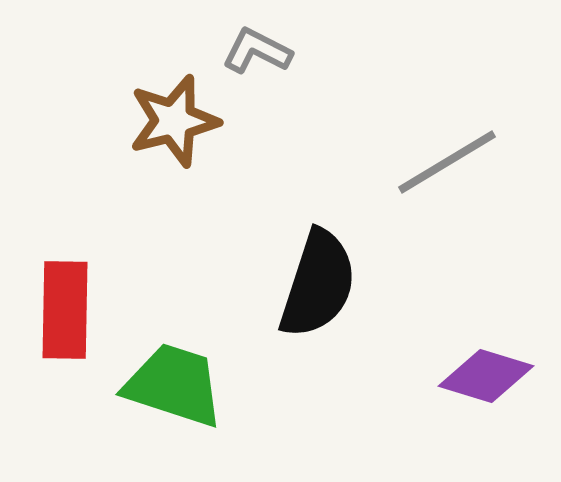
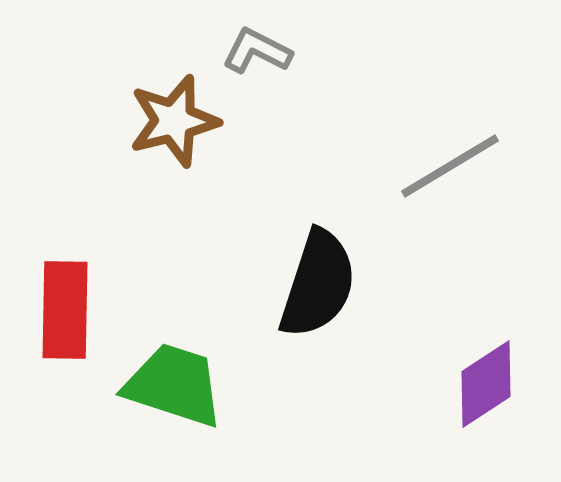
gray line: moved 3 px right, 4 px down
purple diamond: moved 8 px down; rotated 50 degrees counterclockwise
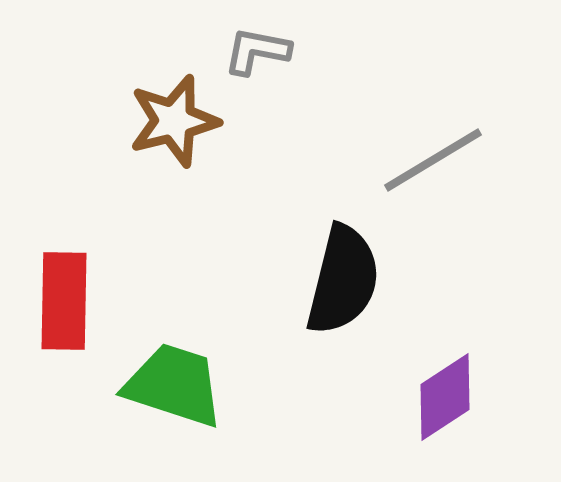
gray L-shape: rotated 16 degrees counterclockwise
gray line: moved 17 px left, 6 px up
black semicircle: moved 25 px right, 4 px up; rotated 4 degrees counterclockwise
red rectangle: moved 1 px left, 9 px up
purple diamond: moved 41 px left, 13 px down
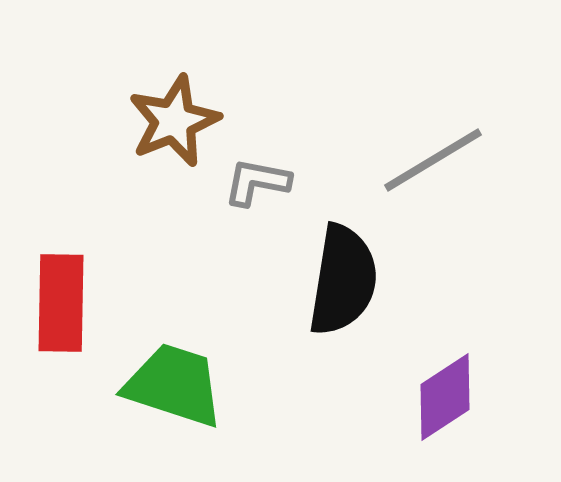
gray L-shape: moved 131 px down
brown star: rotated 8 degrees counterclockwise
black semicircle: rotated 5 degrees counterclockwise
red rectangle: moved 3 px left, 2 px down
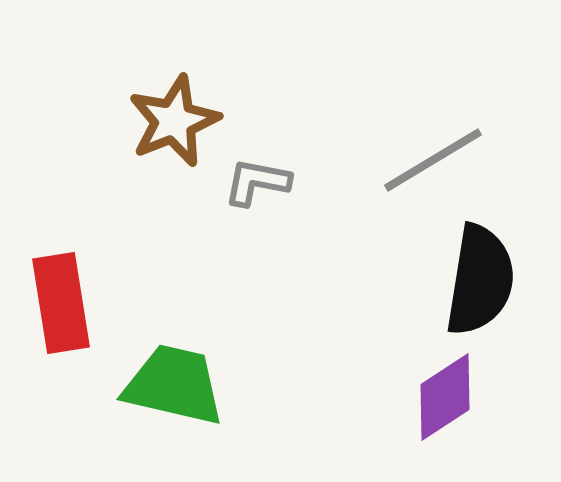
black semicircle: moved 137 px right
red rectangle: rotated 10 degrees counterclockwise
green trapezoid: rotated 5 degrees counterclockwise
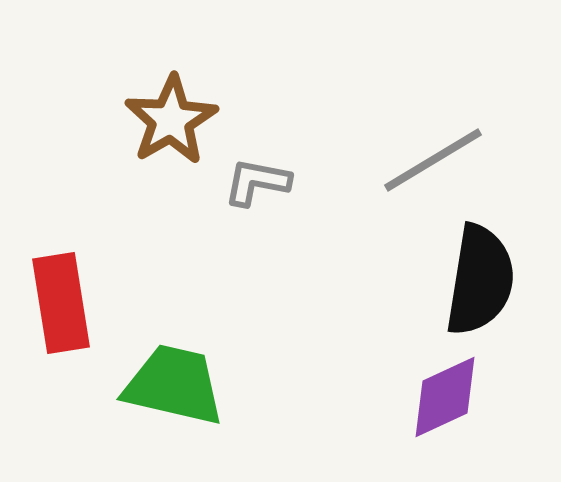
brown star: moved 3 px left, 1 px up; rotated 8 degrees counterclockwise
purple diamond: rotated 8 degrees clockwise
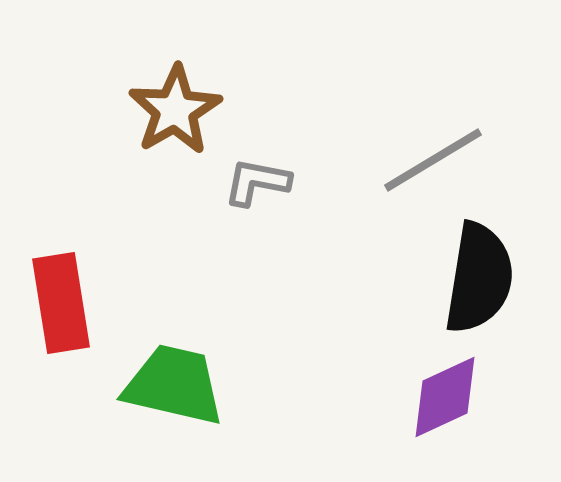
brown star: moved 4 px right, 10 px up
black semicircle: moved 1 px left, 2 px up
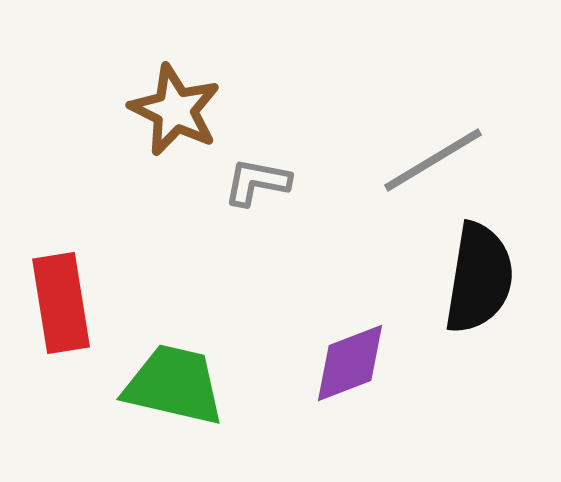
brown star: rotated 16 degrees counterclockwise
purple diamond: moved 95 px left, 34 px up; rotated 4 degrees clockwise
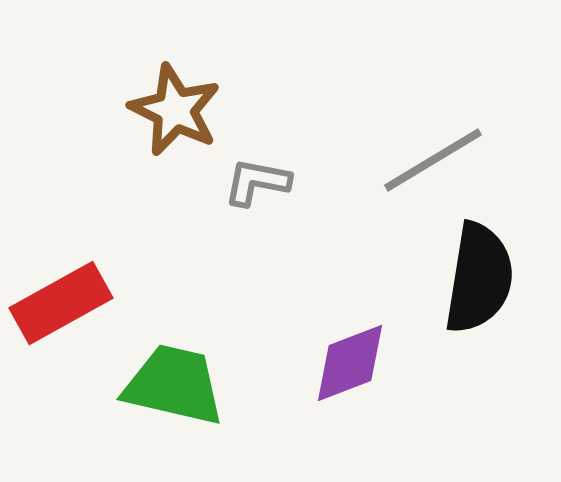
red rectangle: rotated 70 degrees clockwise
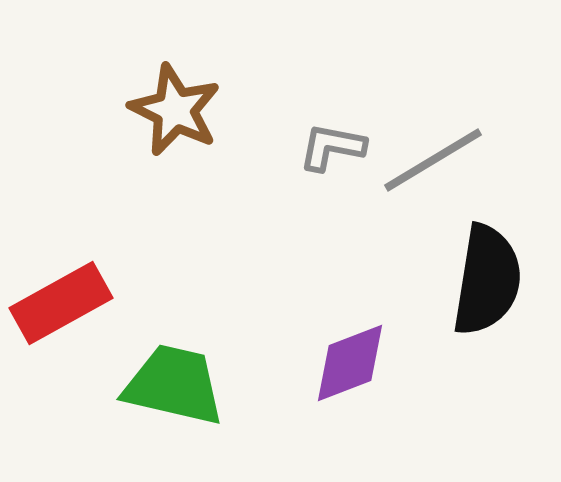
gray L-shape: moved 75 px right, 35 px up
black semicircle: moved 8 px right, 2 px down
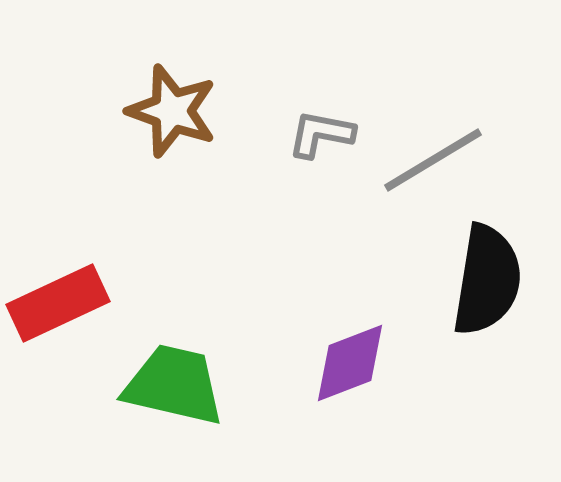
brown star: moved 3 px left, 1 px down; rotated 6 degrees counterclockwise
gray L-shape: moved 11 px left, 13 px up
red rectangle: moved 3 px left; rotated 4 degrees clockwise
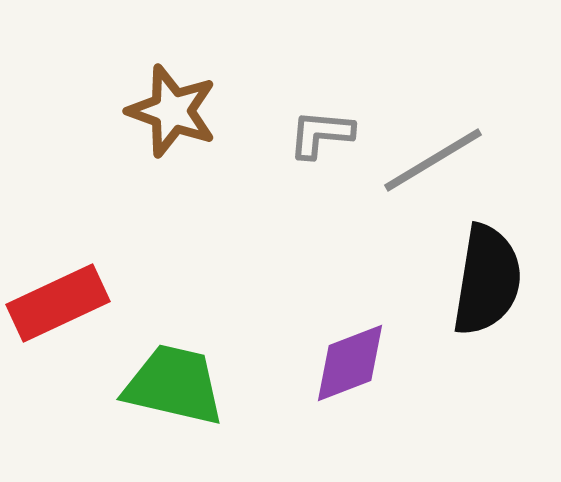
gray L-shape: rotated 6 degrees counterclockwise
